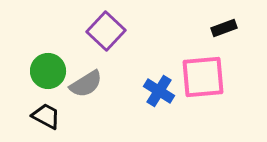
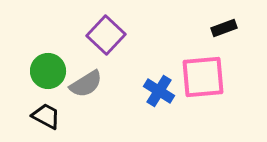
purple square: moved 4 px down
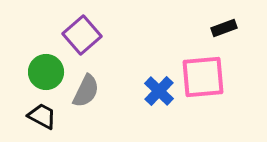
purple square: moved 24 px left; rotated 6 degrees clockwise
green circle: moved 2 px left, 1 px down
gray semicircle: moved 7 px down; rotated 32 degrees counterclockwise
blue cross: rotated 12 degrees clockwise
black trapezoid: moved 4 px left
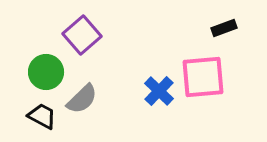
gray semicircle: moved 4 px left, 8 px down; rotated 20 degrees clockwise
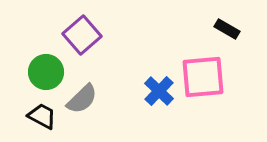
black rectangle: moved 3 px right, 1 px down; rotated 50 degrees clockwise
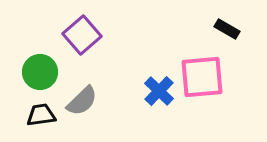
green circle: moved 6 px left
pink square: moved 1 px left
gray semicircle: moved 2 px down
black trapezoid: moved 1 px left, 1 px up; rotated 36 degrees counterclockwise
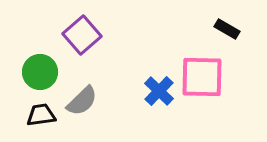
pink square: rotated 6 degrees clockwise
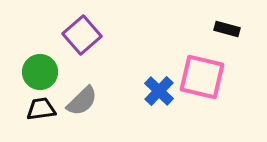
black rectangle: rotated 15 degrees counterclockwise
pink square: rotated 12 degrees clockwise
black trapezoid: moved 6 px up
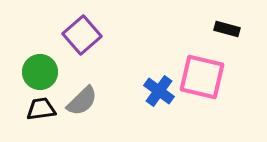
blue cross: rotated 8 degrees counterclockwise
